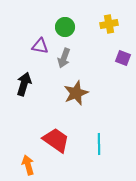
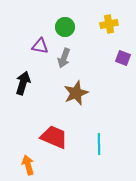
black arrow: moved 1 px left, 1 px up
red trapezoid: moved 2 px left, 3 px up; rotated 12 degrees counterclockwise
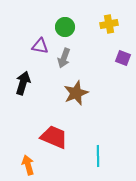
cyan line: moved 1 px left, 12 px down
